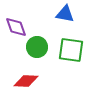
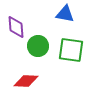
purple diamond: rotated 15 degrees clockwise
green circle: moved 1 px right, 1 px up
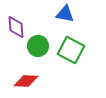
green square: rotated 20 degrees clockwise
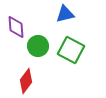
blue triangle: rotated 24 degrees counterclockwise
red diamond: rotated 55 degrees counterclockwise
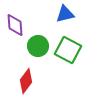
purple diamond: moved 1 px left, 2 px up
green square: moved 3 px left
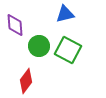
green circle: moved 1 px right
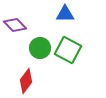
blue triangle: rotated 12 degrees clockwise
purple diamond: rotated 40 degrees counterclockwise
green circle: moved 1 px right, 2 px down
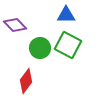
blue triangle: moved 1 px right, 1 px down
green square: moved 5 px up
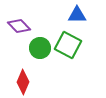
blue triangle: moved 11 px right
purple diamond: moved 4 px right, 1 px down
red diamond: moved 3 px left, 1 px down; rotated 15 degrees counterclockwise
